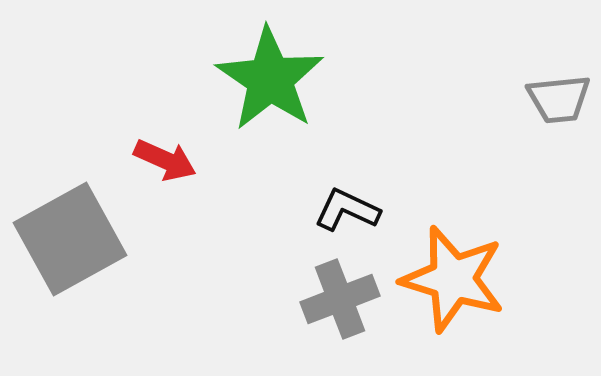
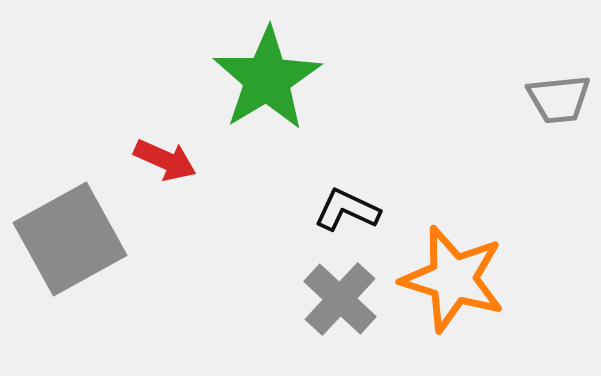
green star: moved 3 px left; rotated 7 degrees clockwise
gray cross: rotated 26 degrees counterclockwise
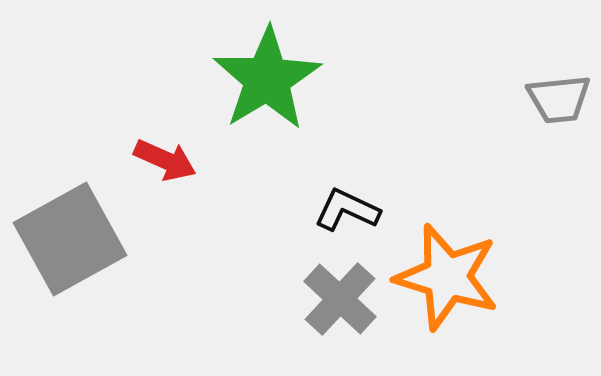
orange star: moved 6 px left, 2 px up
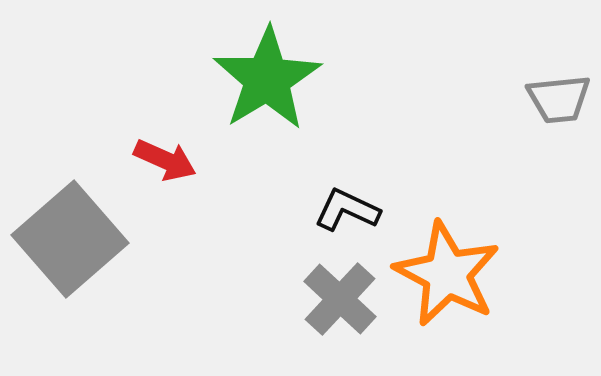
gray square: rotated 12 degrees counterclockwise
orange star: moved 3 px up; rotated 11 degrees clockwise
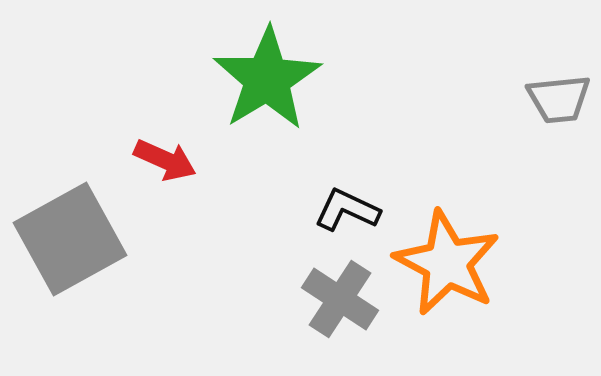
gray square: rotated 12 degrees clockwise
orange star: moved 11 px up
gray cross: rotated 10 degrees counterclockwise
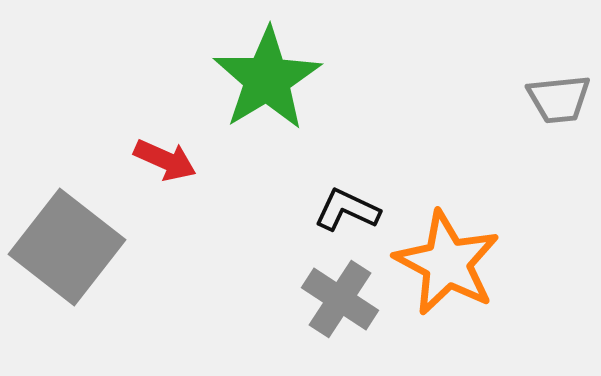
gray square: moved 3 px left, 8 px down; rotated 23 degrees counterclockwise
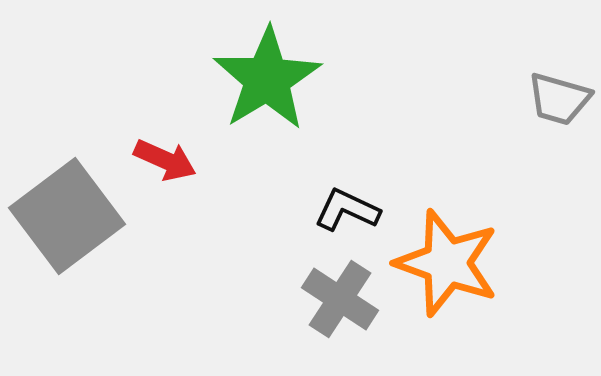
gray trapezoid: rotated 22 degrees clockwise
gray square: moved 31 px up; rotated 15 degrees clockwise
orange star: rotated 8 degrees counterclockwise
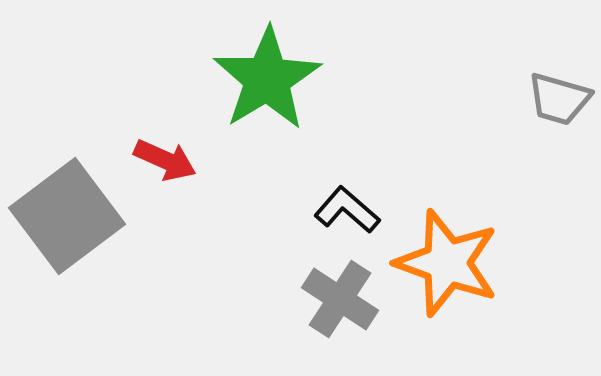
black L-shape: rotated 16 degrees clockwise
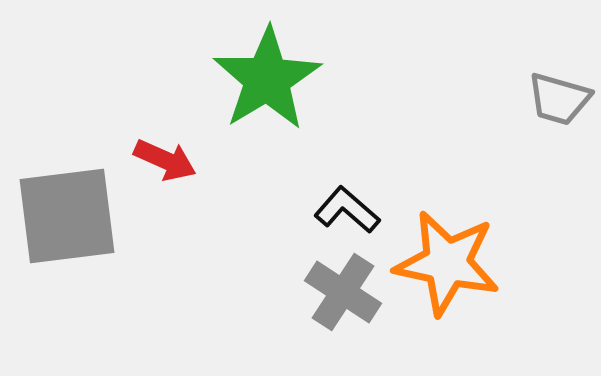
gray square: rotated 30 degrees clockwise
orange star: rotated 8 degrees counterclockwise
gray cross: moved 3 px right, 7 px up
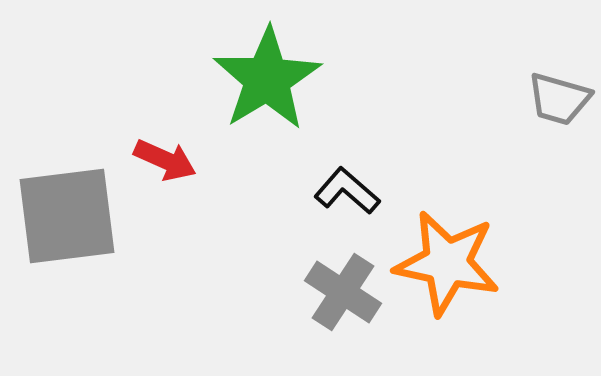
black L-shape: moved 19 px up
